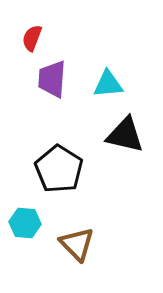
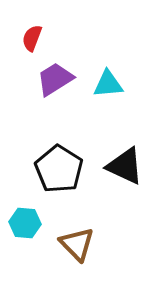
purple trapezoid: moved 3 px right; rotated 54 degrees clockwise
black triangle: moved 31 px down; rotated 12 degrees clockwise
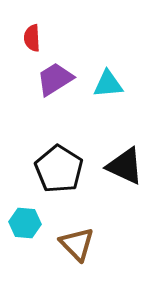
red semicircle: rotated 24 degrees counterclockwise
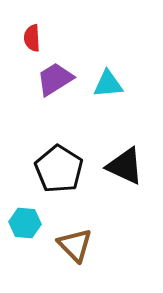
brown triangle: moved 2 px left, 1 px down
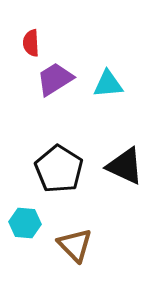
red semicircle: moved 1 px left, 5 px down
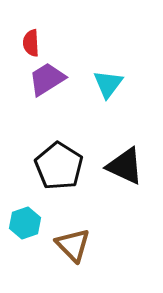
purple trapezoid: moved 8 px left
cyan triangle: rotated 48 degrees counterclockwise
black pentagon: moved 3 px up
cyan hexagon: rotated 24 degrees counterclockwise
brown triangle: moved 2 px left
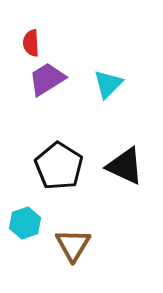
cyan triangle: rotated 8 degrees clockwise
brown triangle: rotated 15 degrees clockwise
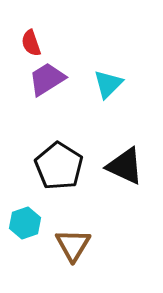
red semicircle: rotated 16 degrees counterclockwise
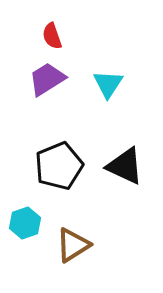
red semicircle: moved 21 px right, 7 px up
cyan triangle: rotated 12 degrees counterclockwise
black pentagon: rotated 18 degrees clockwise
brown triangle: rotated 27 degrees clockwise
